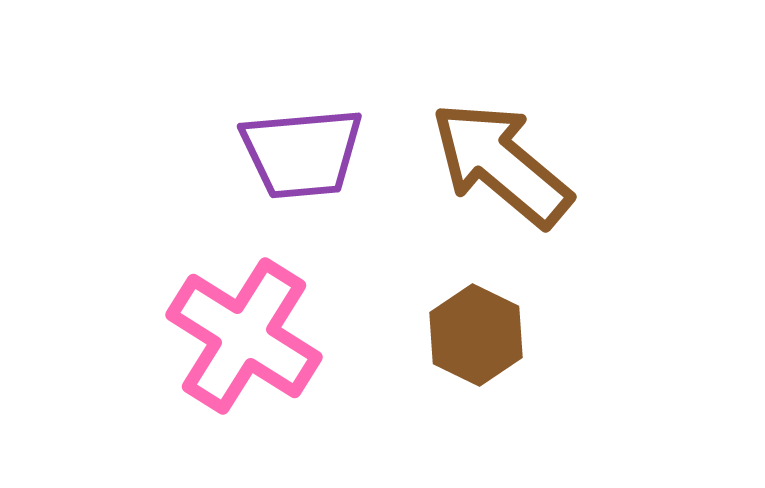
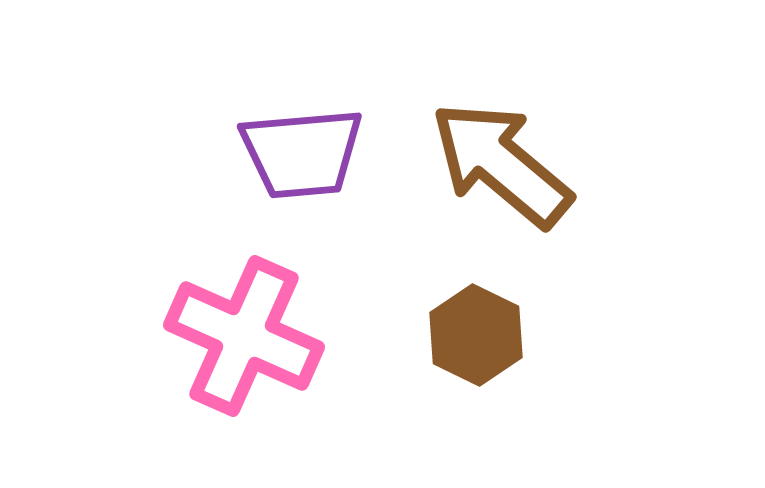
pink cross: rotated 8 degrees counterclockwise
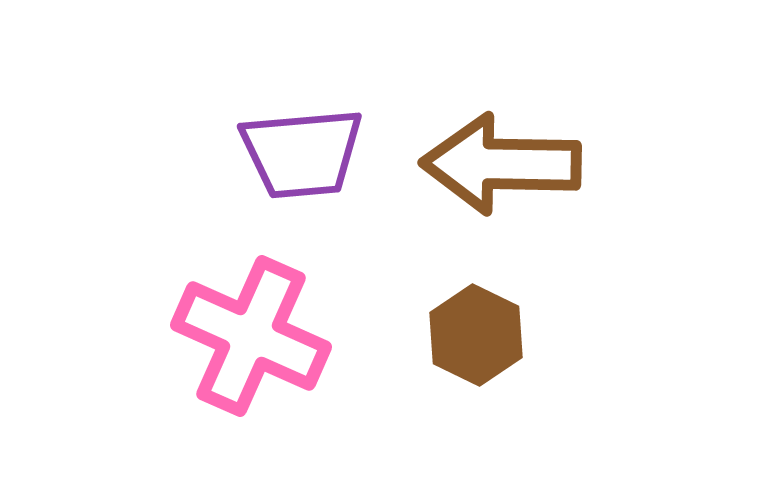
brown arrow: rotated 39 degrees counterclockwise
pink cross: moved 7 px right
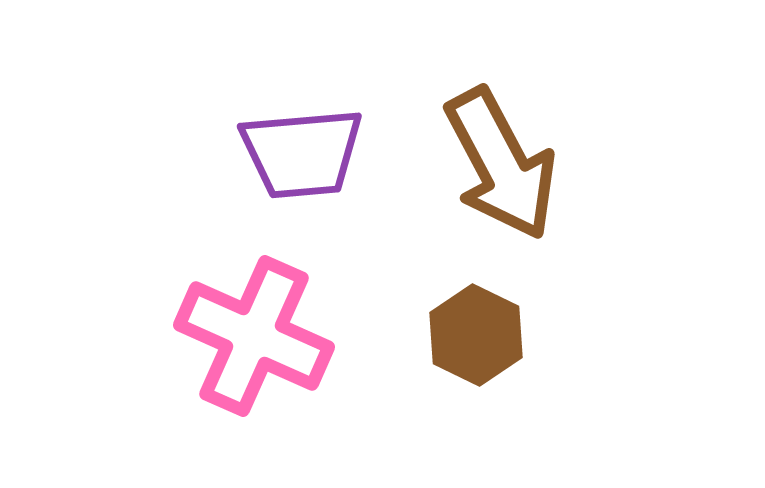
brown arrow: rotated 119 degrees counterclockwise
pink cross: moved 3 px right
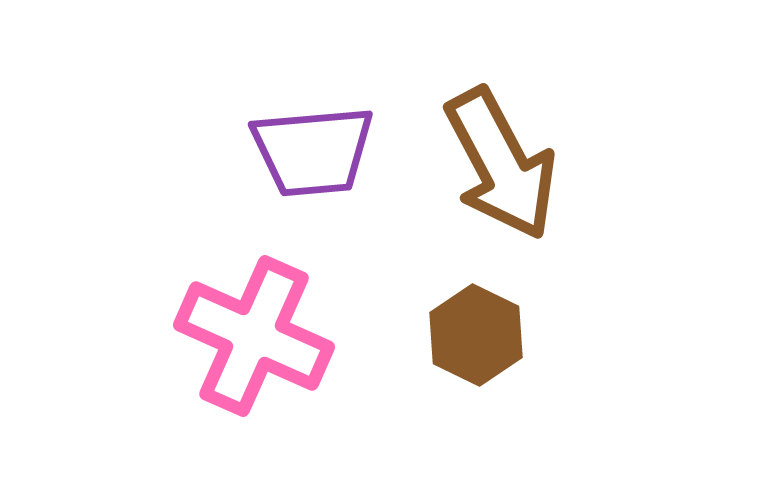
purple trapezoid: moved 11 px right, 2 px up
